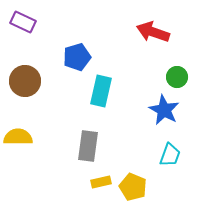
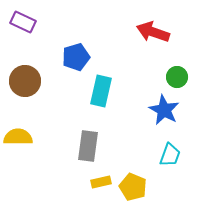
blue pentagon: moved 1 px left
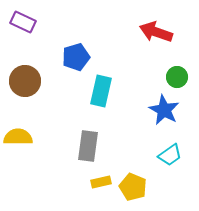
red arrow: moved 3 px right
cyan trapezoid: rotated 35 degrees clockwise
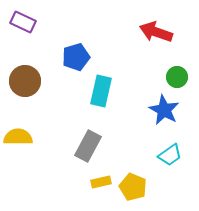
gray rectangle: rotated 20 degrees clockwise
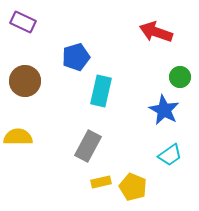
green circle: moved 3 px right
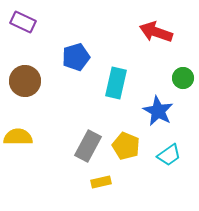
green circle: moved 3 px right, 1 px down
cyan rectangle: moved 15 px right, 8 px up
blue star: moved 6 px left, 1 px down
cyan trapezoid: moved 1 px left
yellow pentagon: moved 7 px left, 41 px up
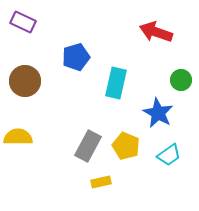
green circle: moved 2 px left, 2 px down
blue star: moved 2 px down
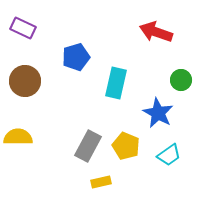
purple rectangle: moved 6 px down
